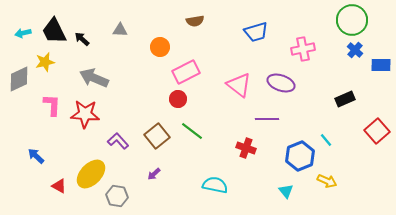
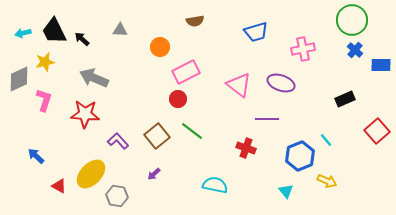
pink L-shape: moved 8 px left, 5 px up; rotated 15 degrees clockwise
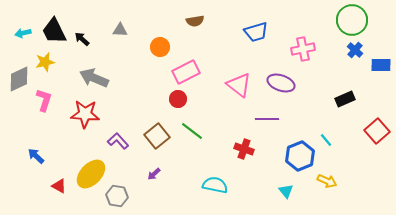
red cross: moved 2 px left, 1 px down
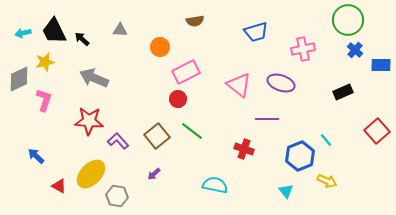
green circle: moved 4 px left
black rectangle: moved 2 px left, 7 px up
red star: moved 4 px right, 7 px down
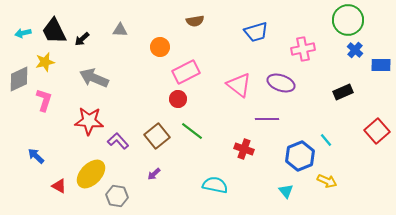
black arrow: rotated 84 degrees counterclockwise
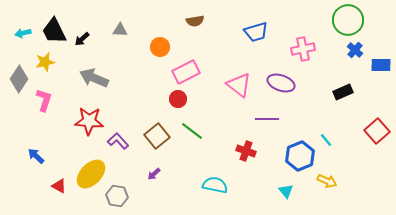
gray diamond: rotated 32 degrees counterclockwise
red cross: moved 2 px right, 2 px down
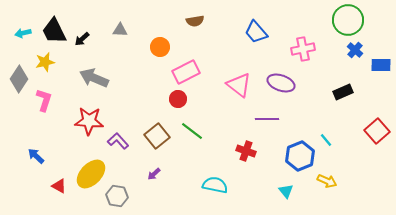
blue trapezoid: rotated 65 degrees clockwise
